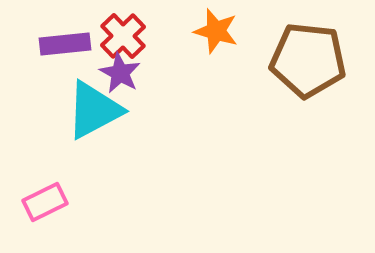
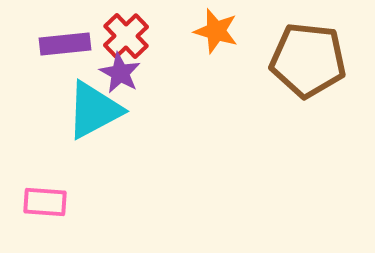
red cross: moved 3 px right
pink rectangle: rotated 30 degrees clockwise
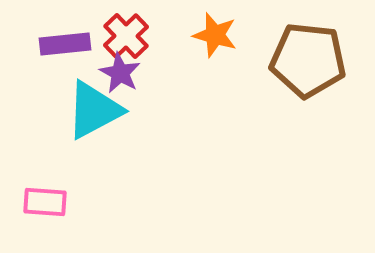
orange star: moved 1 px left, 4 px down
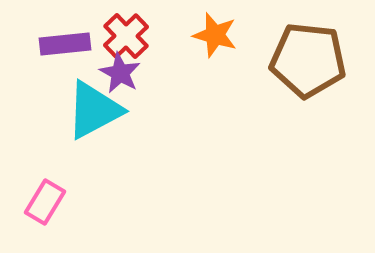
pink rectangle: rotated 63 degrees counterclockwise
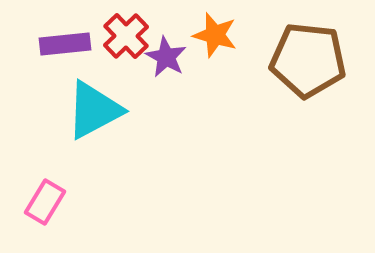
purple star: moved 46 px right, 16 px up
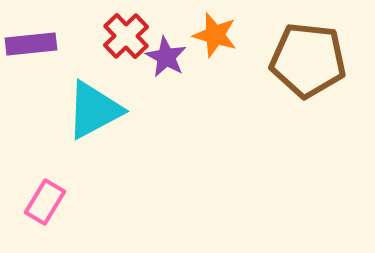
purple rectangle: moved 34 px left
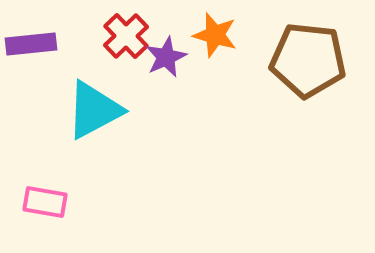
purple star: rotated 18 degrees clockwise
pink rectangle: rotated 69 degrees clockwise
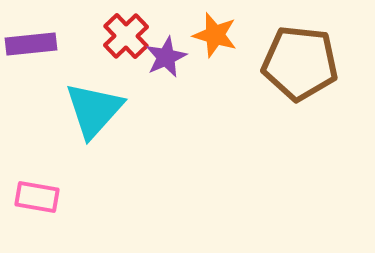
brown pentagon: moved 8 px left, 3 px down
cyan triangle: rotated 20 degrees counterclockwise
pink rectangle: moved 8 px left, 5 px up
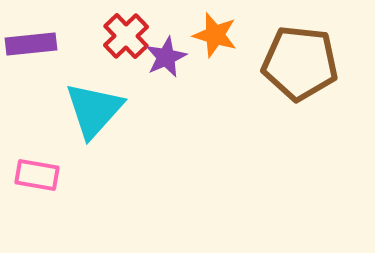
pink rectangle: moved 22 px up
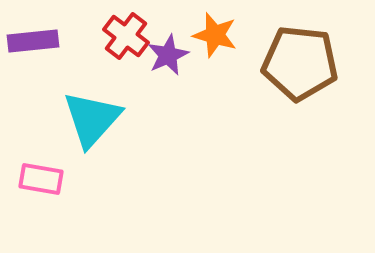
red cross: rotated 9 degrees counterclockwise
purple rectangle: moved 2 px right, 3 px up
purple star: moved 2 px right, 2 px up
cyan triangle: moved 2 px left, 9 px down
pink rectangle: moved 4 px right, 4 px down
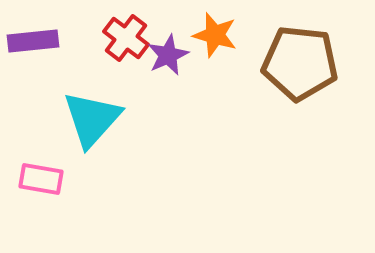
red cross: moved 2 px down
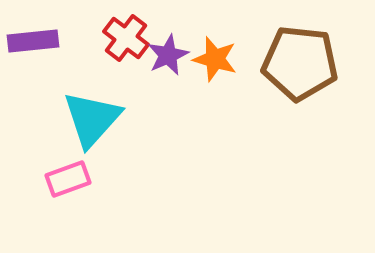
orange star: moved 24 px down
pink rectangle: moved 27 px right; rotated 30 degrees counterclockwise
